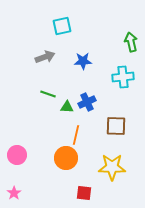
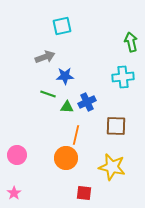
blue star: moved 18 px left, 15 px down
yellow star: rotated 12 degrees clockwise
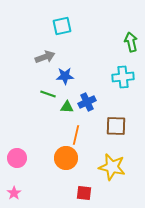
pink circle: moved 3 px down
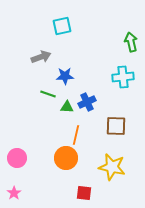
gray arrow: moved 4 px left
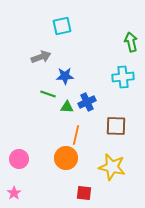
pink circle: moved 2 px right, 1 px down
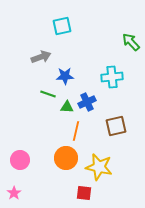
green arrow: rotated 30 degrees counterclockwise
cyan cross: moved 11 px left
brown square: rotated 15 degrees counterclockwise
orange line: moved 4 px up
pink circle: moved 1 px right, 1 px down
yellow star: moved 13 px left
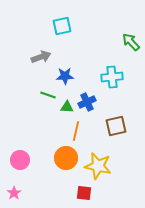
green line: moved 1 px down
yellow star: moved 1 px left, 1 px up
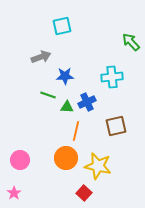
red square: rotated 35 degrees clockwise
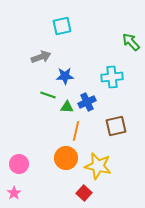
pink circle: moved 1 px left, 4 px down
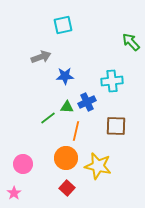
cyan square: moved 1 px right, 1 px up
cyan cross: moved 4 px down
green line: moved 23 px down; rotated 56 degrees counterclockwise
brown square: rotated 15 degrees clockwise
pink circle: moved 4 px right
red square: moved 17 px left, 5 px up
